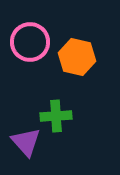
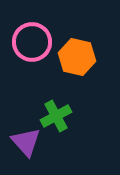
pink circle: moved 2 px right
green cross: rotated 24 degrees counterclockwise
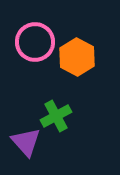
pink circle: moved 3 px right
orange hexagon: rotated 15 degrees clockwise
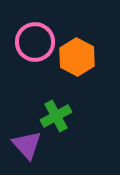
purple triangle: moved 1 px right, 3 px down
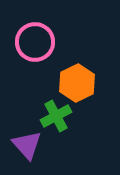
orange hexagon: moved 26 px down; rotated 6 degrees clockwise
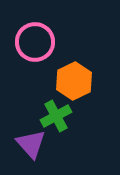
orange hexagon: moved 3 px left, 2 px up
purple triangle: moved 4 px right, 1 px up
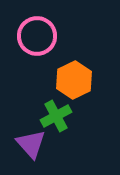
pink circle: moved 2 px right, 6 px up
orange hexagon: moved 1 px up
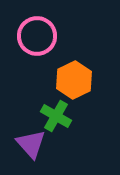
green cross: rotated 32 degrees counterclockwise
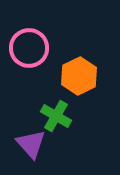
pink circle: moved 8 px left, 12 px down
orange hexagon: moved 5 px right, 4 px up
